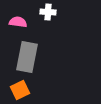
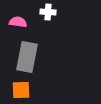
orange square: moved 1 px right; rotated 24 degrees clockwise
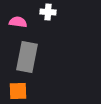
orange square: moved 3 px left, 1 px down
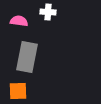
pink semicircle: moved 1 px right, 1 px up
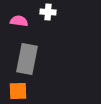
gray rectangle: moved 2 px down
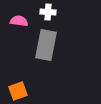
gray rectangle: moved 19 px right, 14 px up
orange square: rotated 18 degrees counterclockwise
